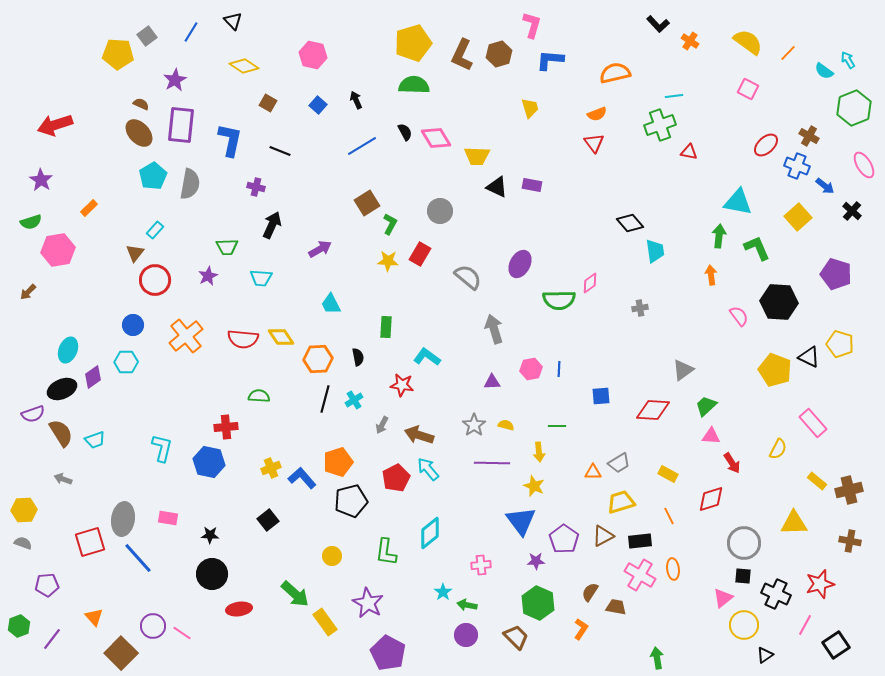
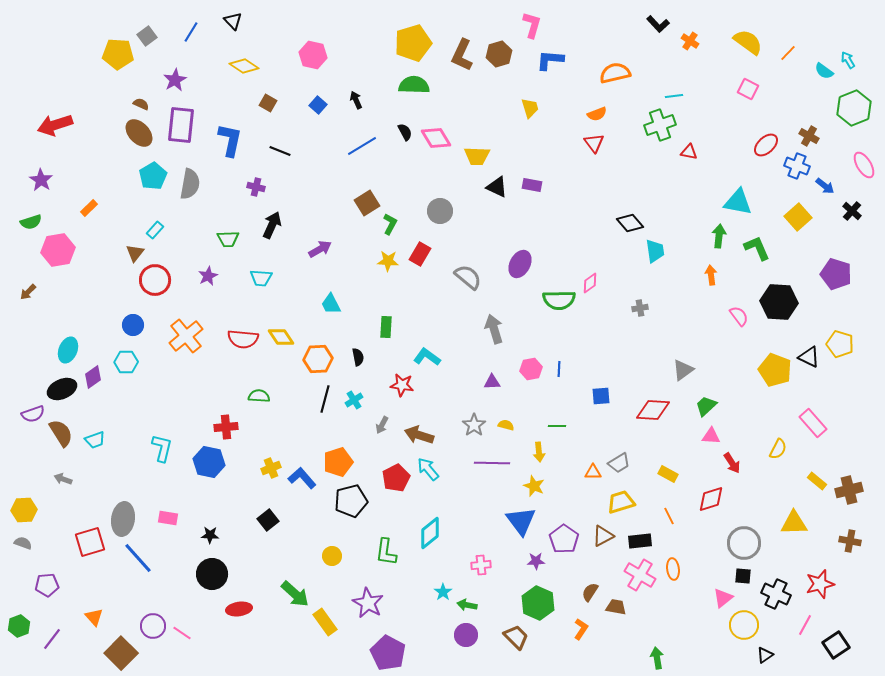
green trapezoid at (227, 247): moved 1 px right, 8 px up
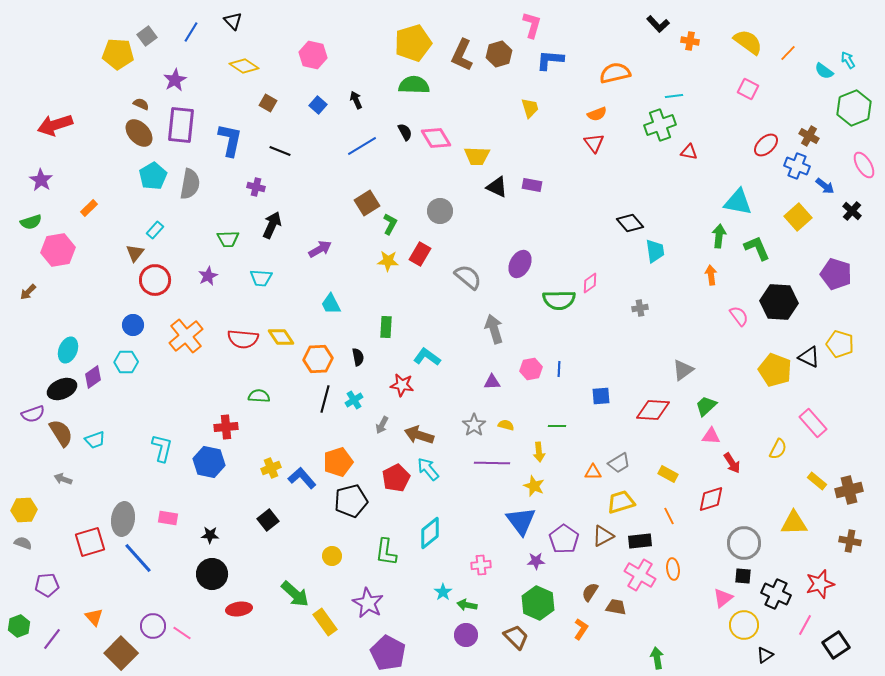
orange cross at (690, 41): rotated 24 degrees counterclockwise
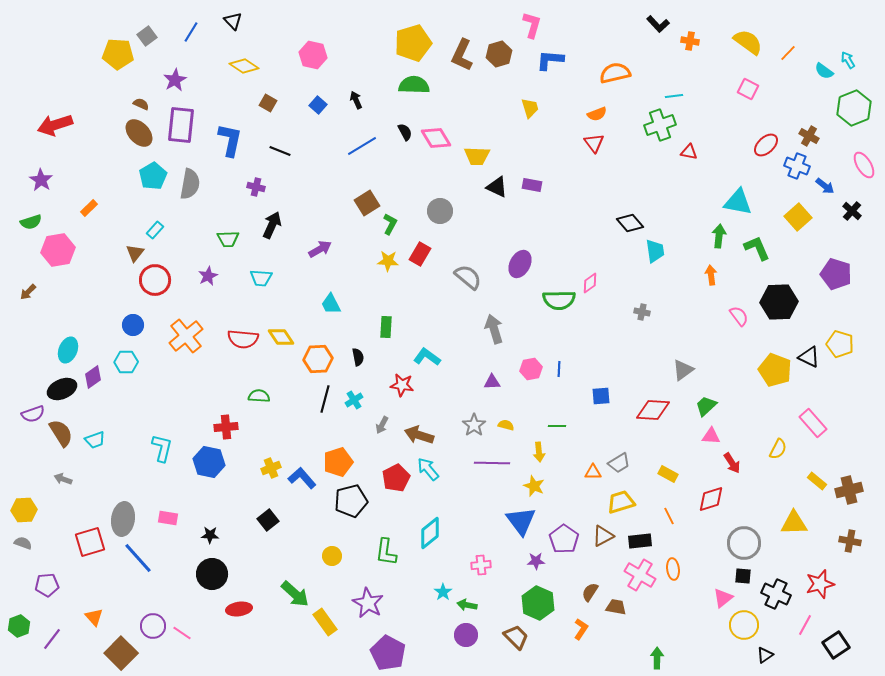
black hexagon at (779, 302): rotated 6 degrees counterclockwise
gray cross at (640, 308): moved 2 px right, 4 px down; rotated 21 degrees clockwise
green arrow at (657, 658): rotated 10 degrees clockwise
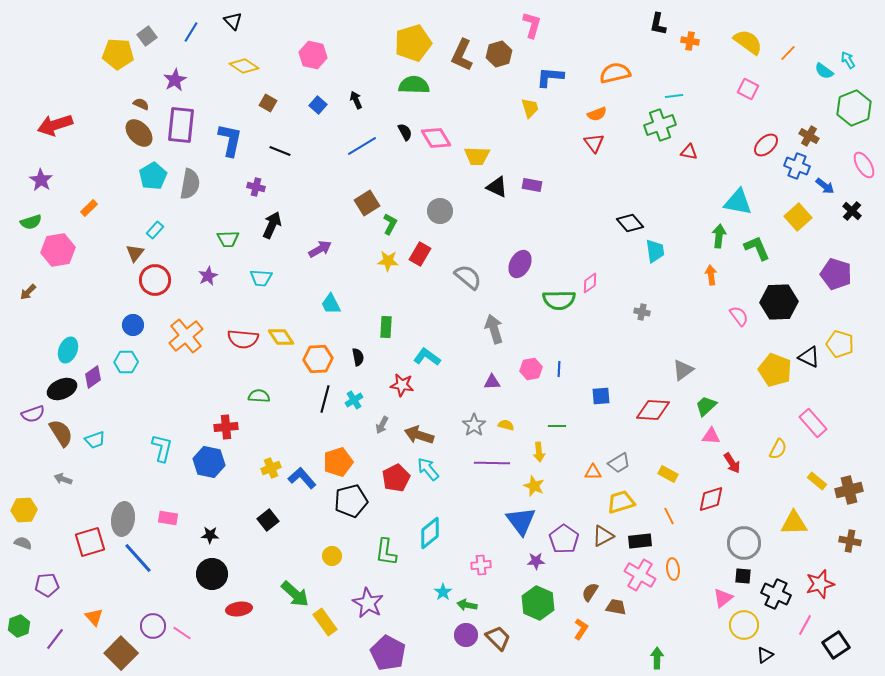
black L-shape at (658, 24): rotated 55 degrees clockwise
blue L-shape at (550, 60): moved 17 px down
brown trapezoid at (516, 637): moved 18 px left, 1 px down
purple line at (52, 639): moved 3 px right
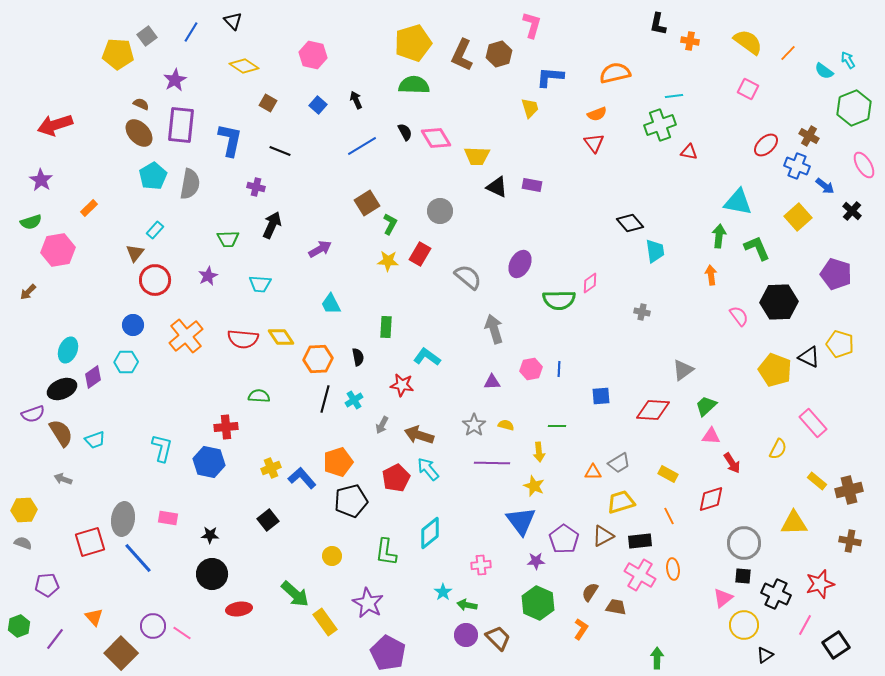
cyan trapezoid at (261, 278): moved 1 px left, 6 px down
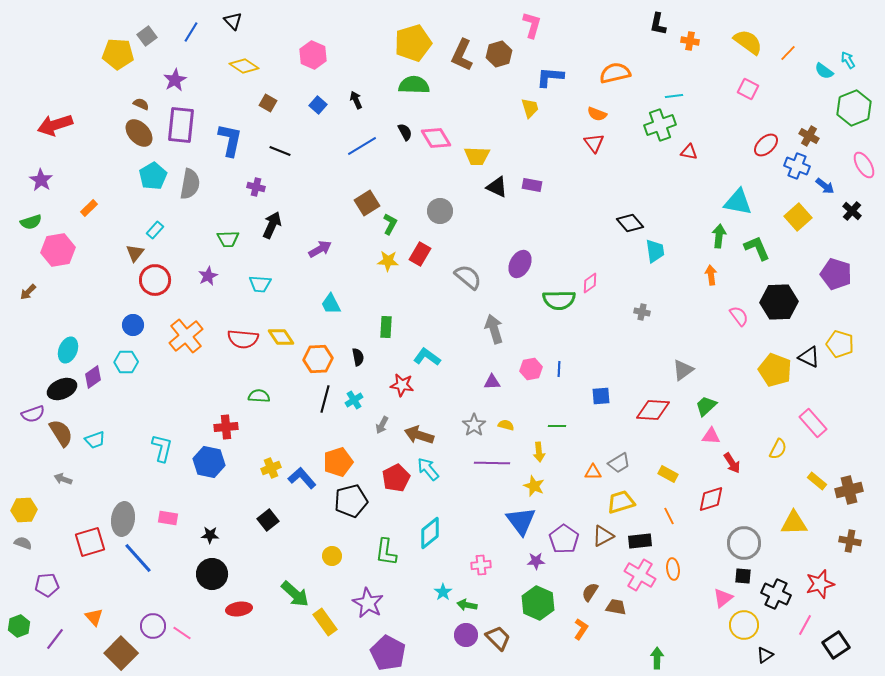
pink hexagon at (313, 55): rotated 12 degrees clockwise
orange semicircle at (597, 114): rotated 42 degrees clockwise
